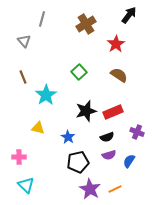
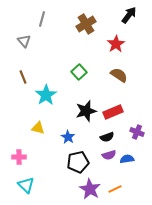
blue semicircle: moved 2 px left, 2 px up; rotated 48 degrees clockwise
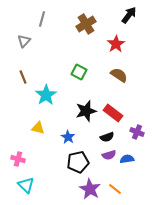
gray triangle: rotated 24 degrees clockwise
green square: rotated 21 degrees counterclockwise
red rectangle: moved 1 px down; rotated 60 degrees clockwise
pink cross: moved 1 px left, 2 px down; rotated 16 degrees clockwise
orange line: rotated 64 degrees clockwise
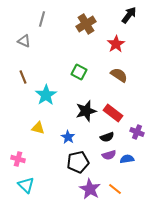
gray triangle: rotated 48 degrees counterclockwise
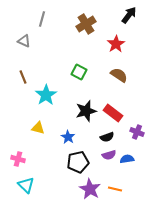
orange line: rotated 24 degrees counterclockwise
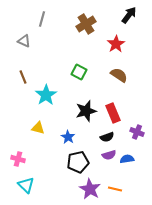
red rectangle: rotated 30 degrees clockwise
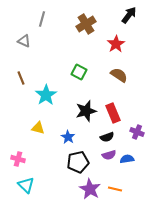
brown line: moved 2 px left, 1 px down
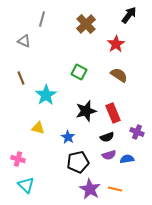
brown cross: rotated 12 degrees counterclockwise
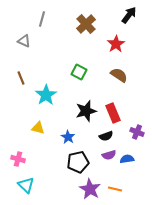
black semicircle: moved 1 px left, 1 px up
